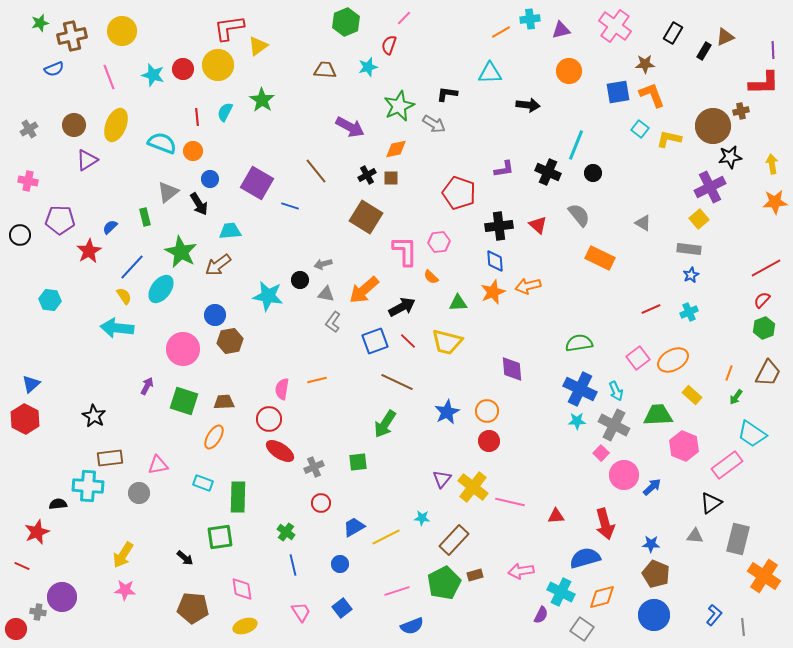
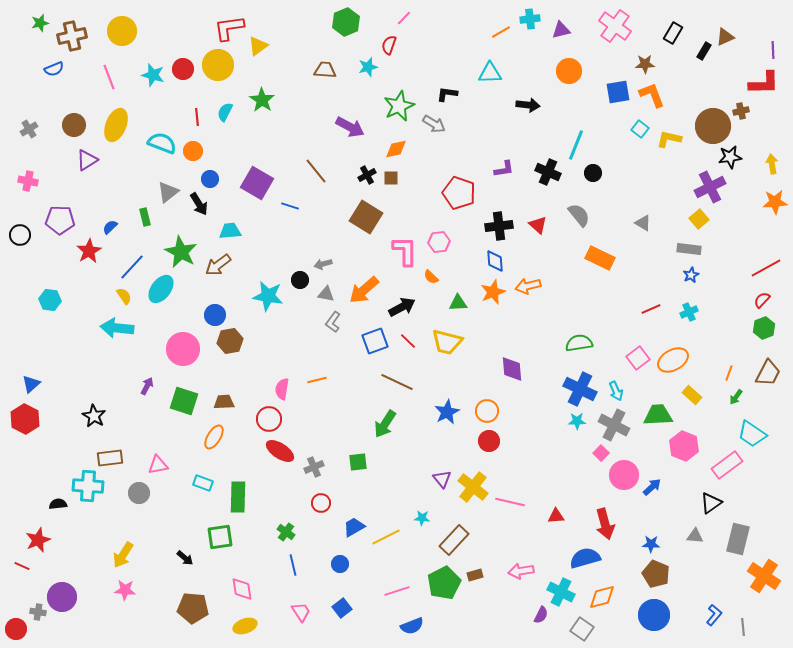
purple triangle at (442, 479): rotated 18 degrees counterclockwise
red star at (37, 532): moved 1 px right, 8 px down
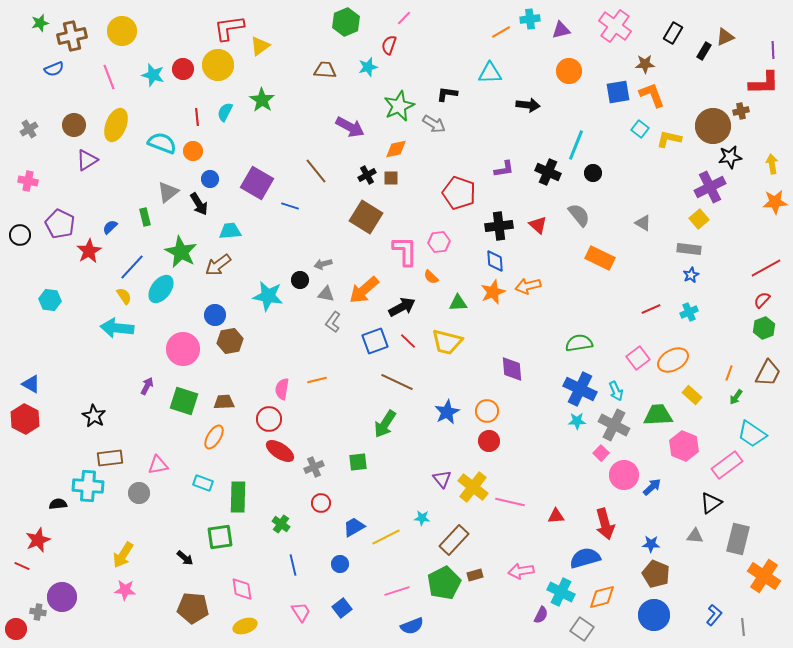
yellow triangle at (258, 46): moved 2 px right
purple pentagon at (60, 220): moved 4 px down; rotated 24 degrees clockwise
blue triangle at (31, 384): rotated 48 degrees counterclockwise
green cross at (286, 532): moved 5 px left, 8 px up
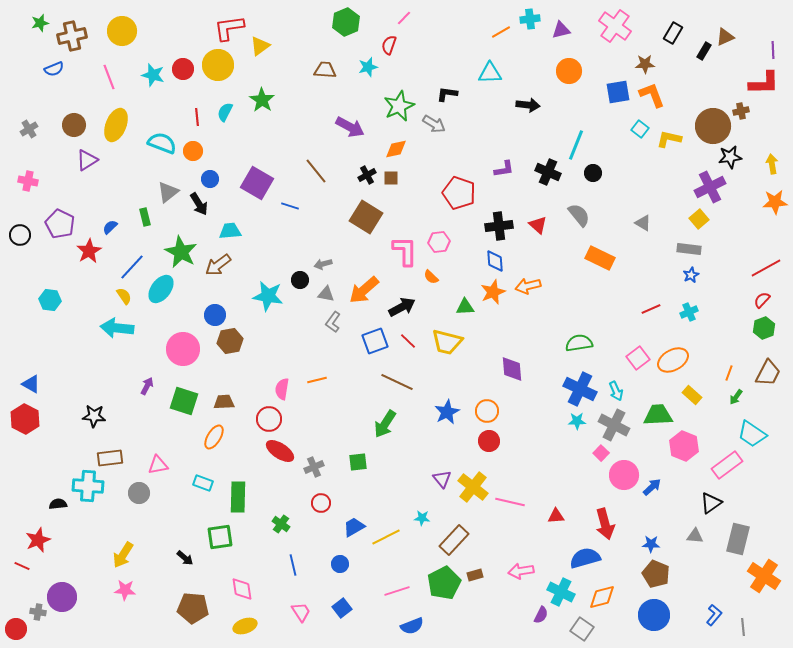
green triangle at (458, 303): moved 7 px right, 4 px down
black star at (94, 416): rotated 25 degrees counterclockwise
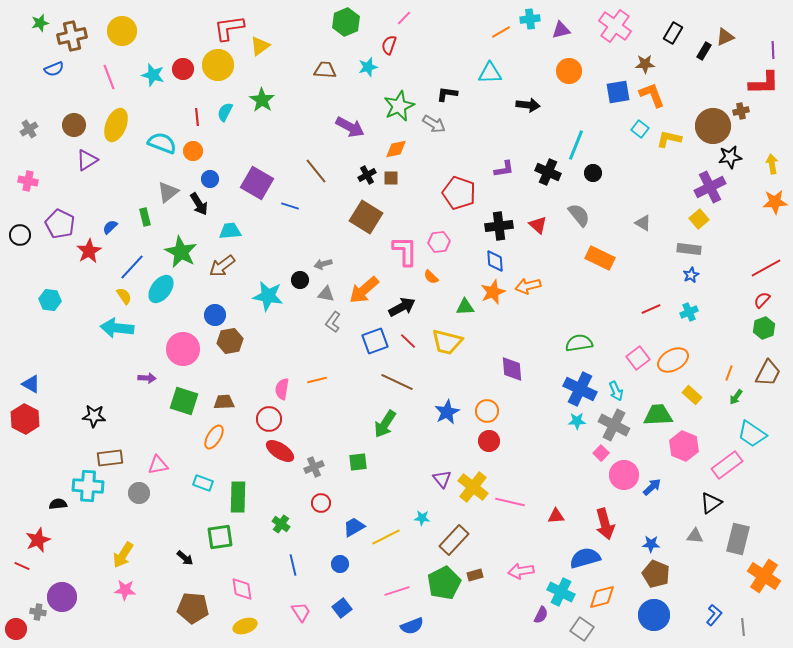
brown arrow at (218, 265): moved 4 px right, 1 px down
purple arrow at (147, 386): moved 8 px up; rotated 66 degrees clockwise
